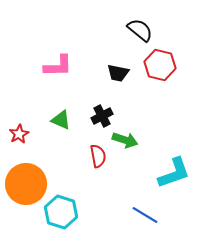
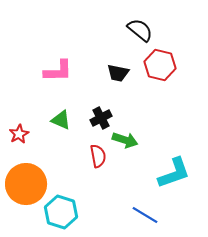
pink L-shape: moved 5 px down
black cross: moved 1 px left, 2 px down
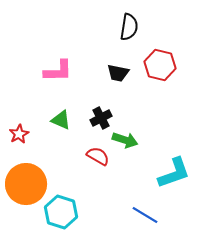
black semicircle: moved 11 px left, 3 px up; rotated 60 degrees clockwise
red semicircle: rotated 50 degrees counterclockwise
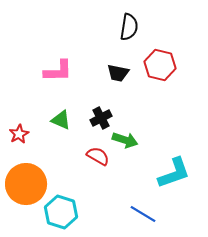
blue line: moved 2 px left, 1 px up
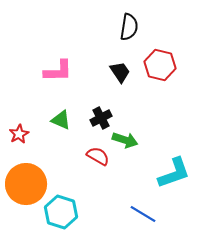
black trapezoid: moved 2 px right, 1 px up; rotated 135 degrees counterclockwise
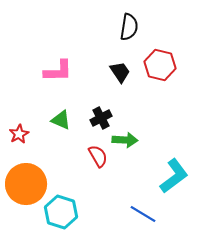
green arrow: rotated 15 degrees counterclockwise
red semicircle: rotated 30 degrees clockwise
cyan L-shape: moved 3 px down; rotated 18 degrees counterclockwise
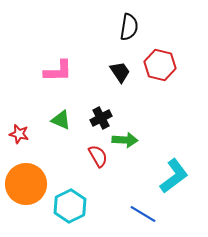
red star: rotated 30 degrees counterclockwise
cyan hexagon: moved 9 px right, 6 px up; rotated 16 degrees clockwise
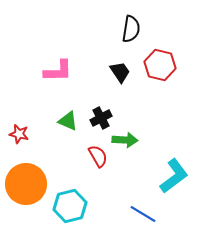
black semicircle: moved 2 px right, 2 px down
green triangle: moved 7 px right, 1 px down
cyan hexagon: rotated 12 degrees clockwise
